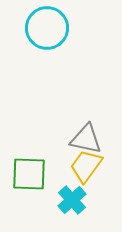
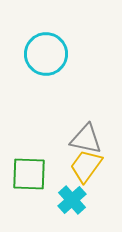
cyan circle: moved 1 px left, 26 px down
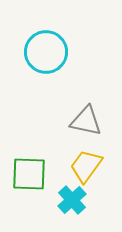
cyan circle: moved 2 px up
gray triangle: moved 18 px up
